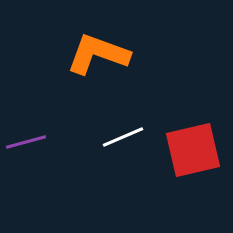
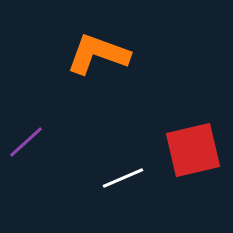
white line: moved 41 px down
purple line: rotated 27 degrees counterclockwise
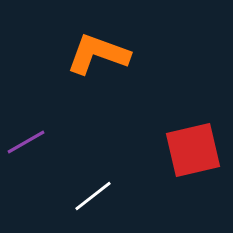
purple line: rotated 12 degrees clockwise
white line: moved 30 px left, 18 px down; rotated 15 degrees counterclockwise
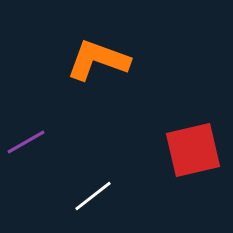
orange L-shape: moved 6 px down
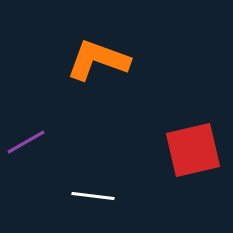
white line: rotated 45 degrees clockwise
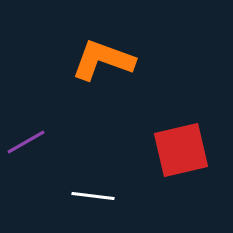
orange L-shape: moved 5 px right
red square: moved 12 px left
